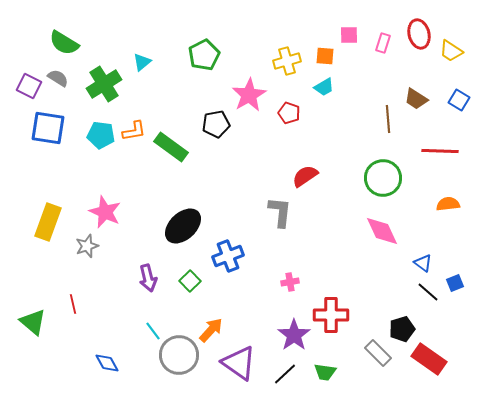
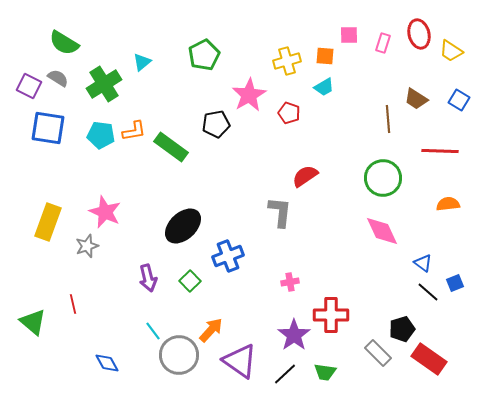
purple triangle at (239, 363): moved 1 px right, 2 px up
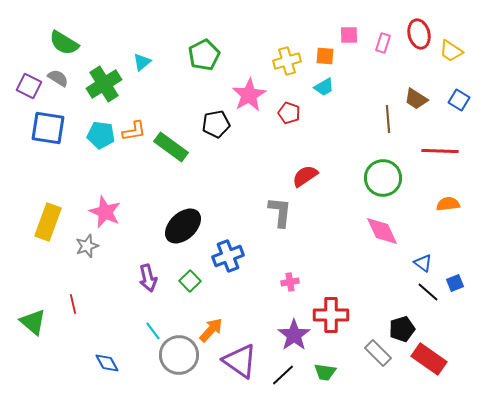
black line at (285, 374): moved 2 px left, 1 px down
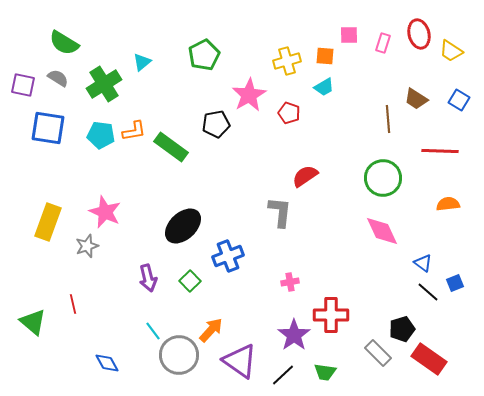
purple square at (29, 86): moved 6 px left, 1 px up; rotated 15 degrees counterclockwise
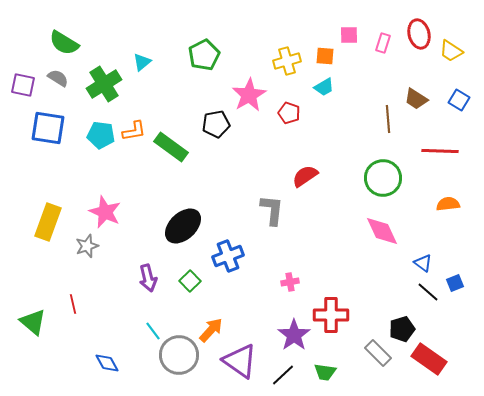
gray L-shape at (280, 212): moved 8 px left, 2 px up
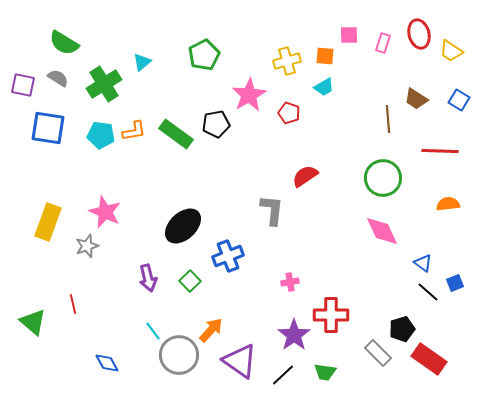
green rectangle at (171, 147): moved 5 px right, 13 px up
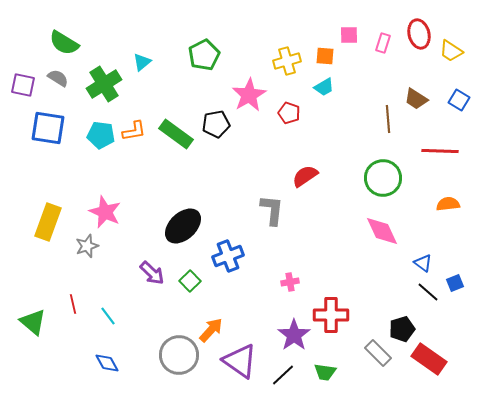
purple arrow at (148, 278): moved 4 px right, 5 px up; rotated 32 degrees counterclockwise
cyan line at (153, 331): moved 45 px left, 15 px up
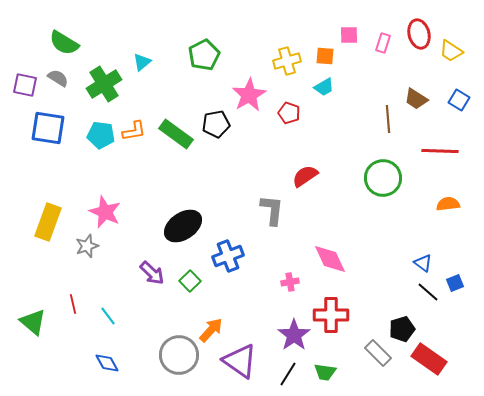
purple square at (23, 85): moved 2 px right
black ellipse at (183, 226): rotated 9 degrees clockwise
pink diamond at (382, 231): moved 52 px left, 28 px down
black line at (283, 375): moved 5 px right, 1 px up; rotated 15 degrees counterclockwise
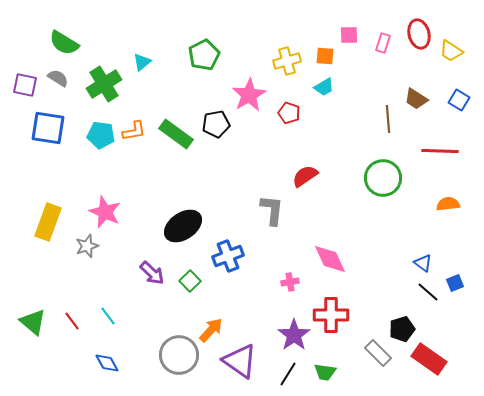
red line at (73, 304): moved 1 px left, 17 px down; rotated 24 degrees counterclockwise
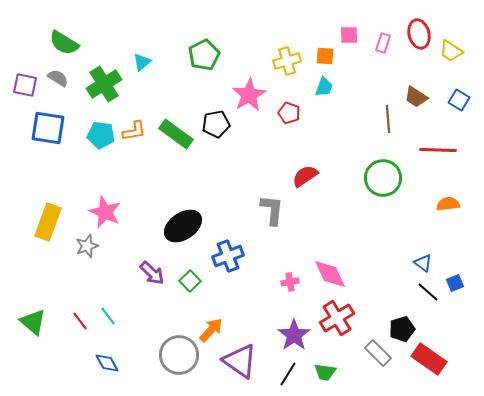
cyan trapezoid at (324, 87): rotated 40 degrees counterclockwise
brown trapezoid at (416, 99): moved 2 px up
red line at (440, 151): moved 2 px left, 1 px up
pink diamond at (330, 259): moved 15 px down
red cross at (331, 315): moved 6 px right, 3 px down; rotated 32 degrees counterclockwise
red line at (72, 321): moved 8 px right
